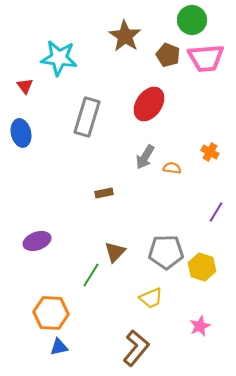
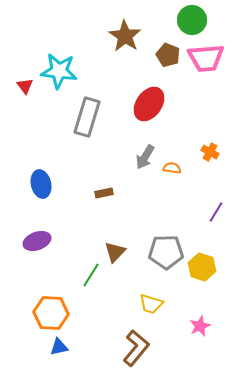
cyan star: moved 13 px down
blue ellipse: moved 20 px right, 51 px down
yellow trapezoid: moved 6 px down; rotated 40 degrees clockwise
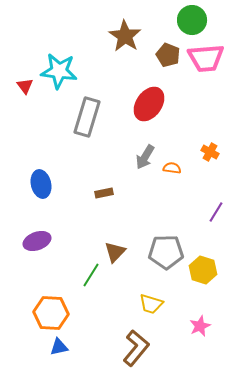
yellow hexagon: moved 1 px right, 3 px down
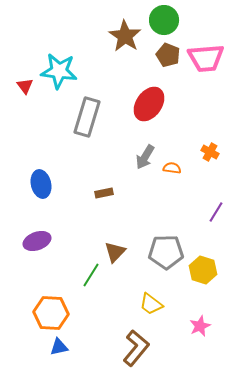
green circle: moved 28 px left
yellow trapezoid: rotated 20 degrees clockwise
